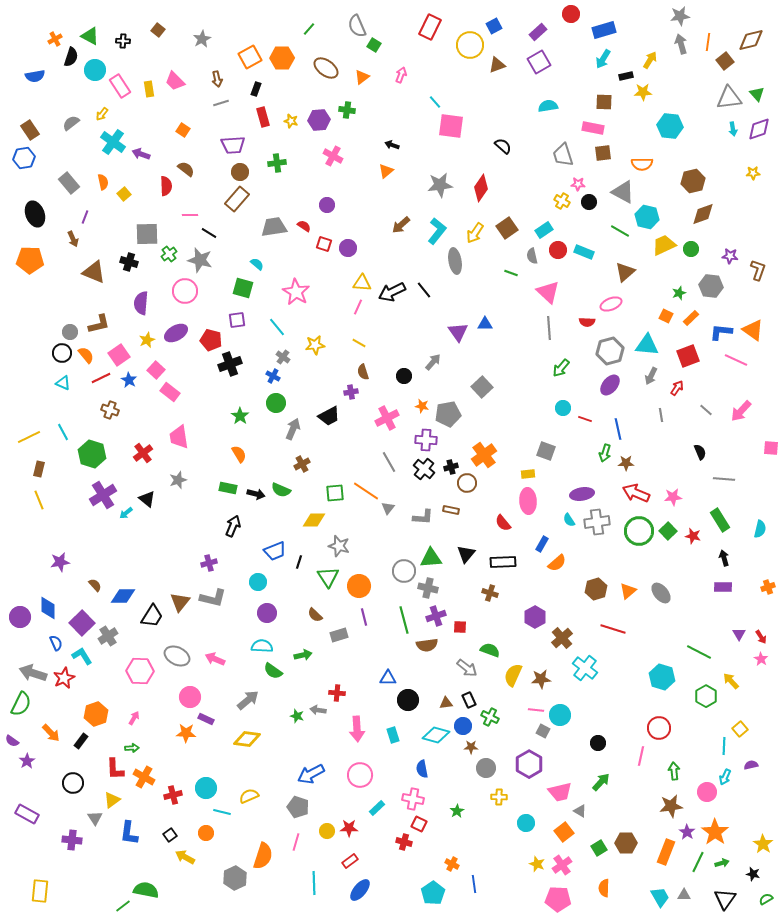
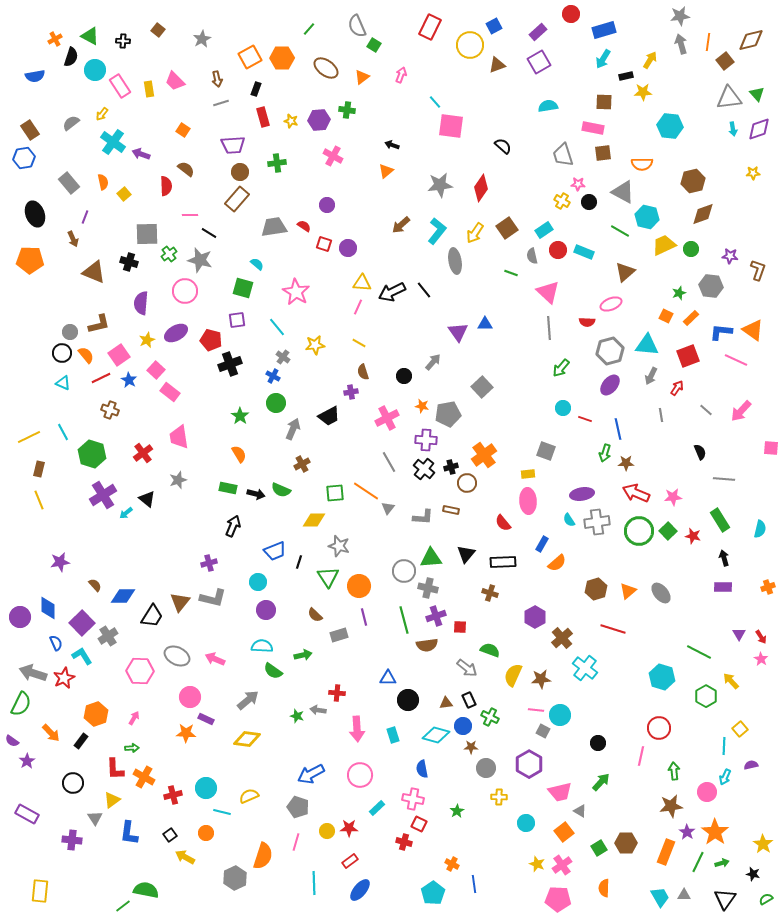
purple circle at (267, 613): moved 1 px left, 3 px up
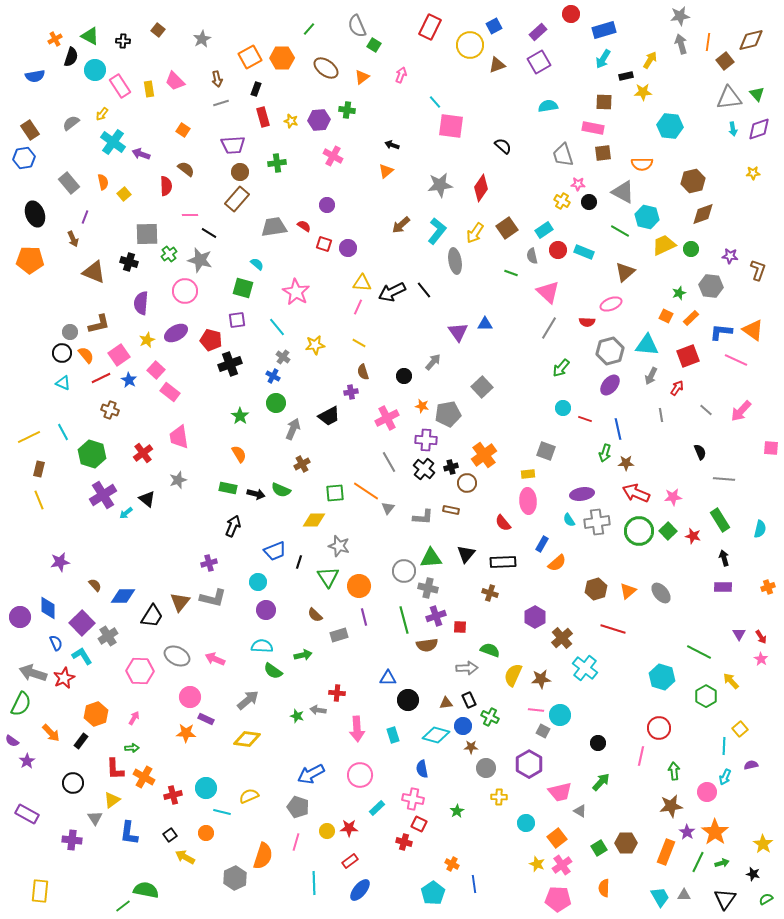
gray line at (549, 328): rotated 35 degrees clockwise
gray arrow at (467, 668): rotated 40 degrees counterclockwise
orange square at (564, 832): moved 7 px left, 6 px down
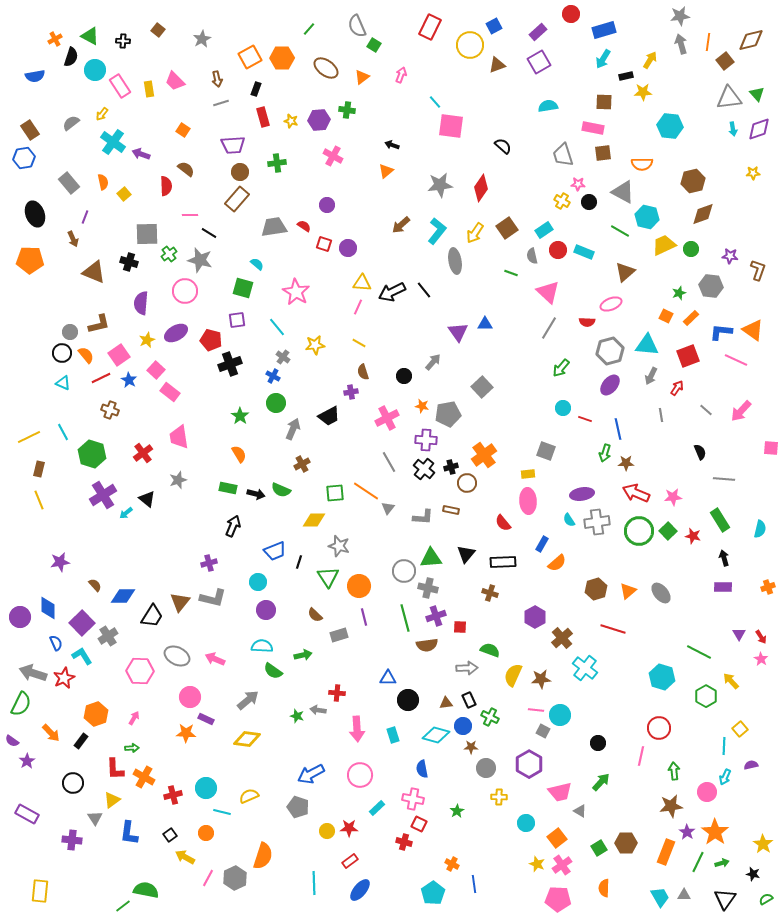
green line at (404, 620): moved 1 px right, 2 px up
pink line at (296, 842): moved 88 px left, 36 px down; rotated 12 degrees clockwise
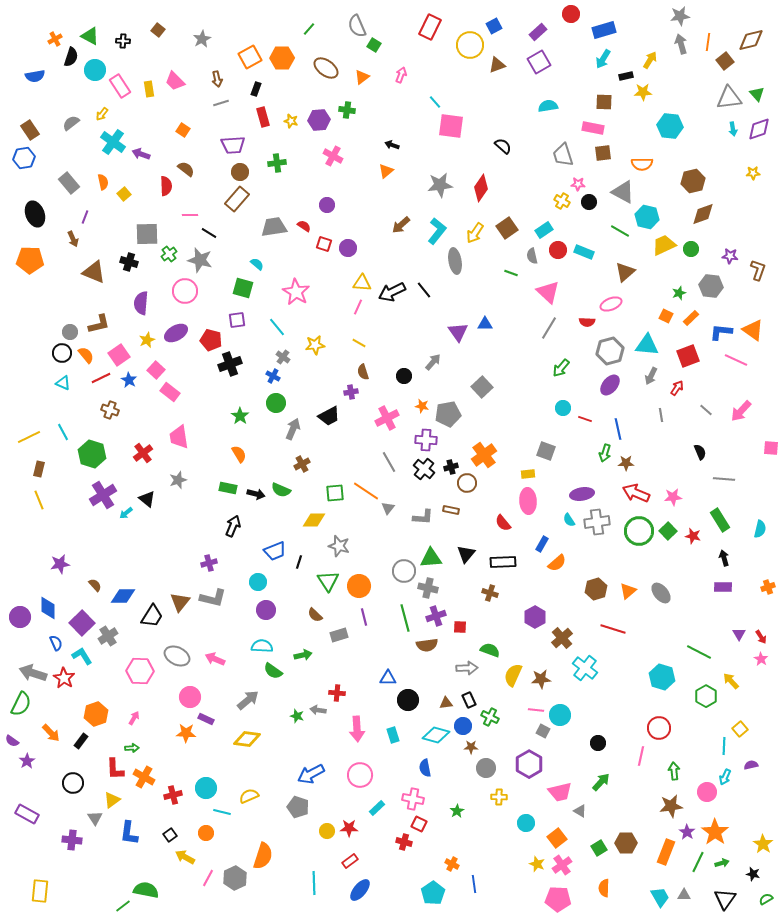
purple star at (60, 562): moved 2 px down
green triangle at (328, 577): moved 4 px down
red star at (64, 678): rotated 15 degrees counterclockwise
blue semicircle at (422, 769): moved 3 px right, 1 px up
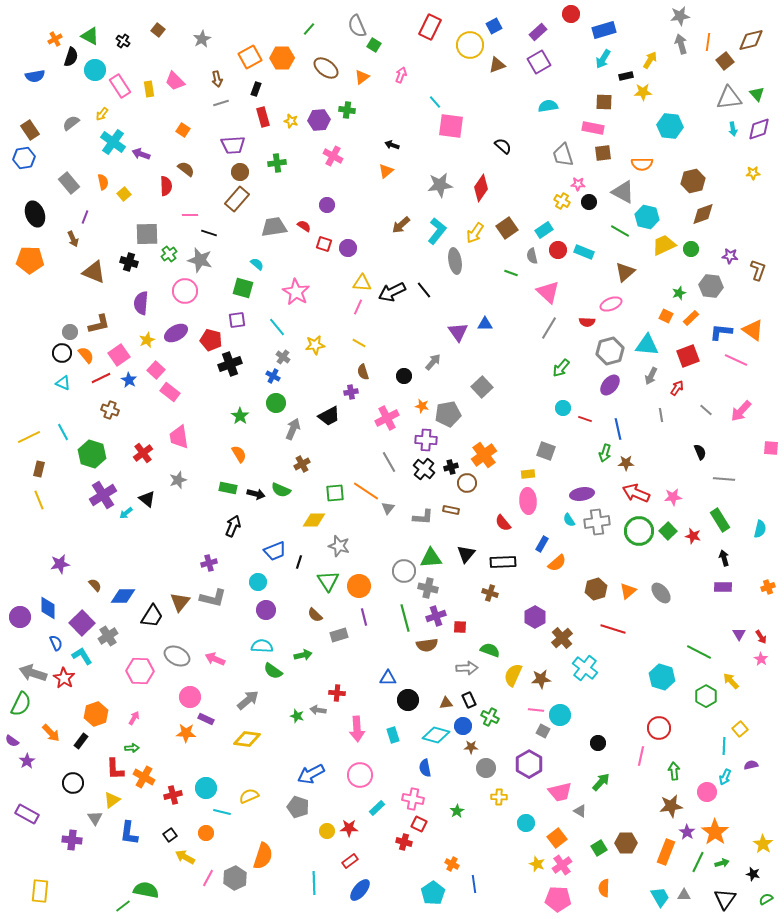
black cross at (123, 41): rotated 32 degrees clockwise
black line at (209, 233): rotated 14 degrees counterclockwise
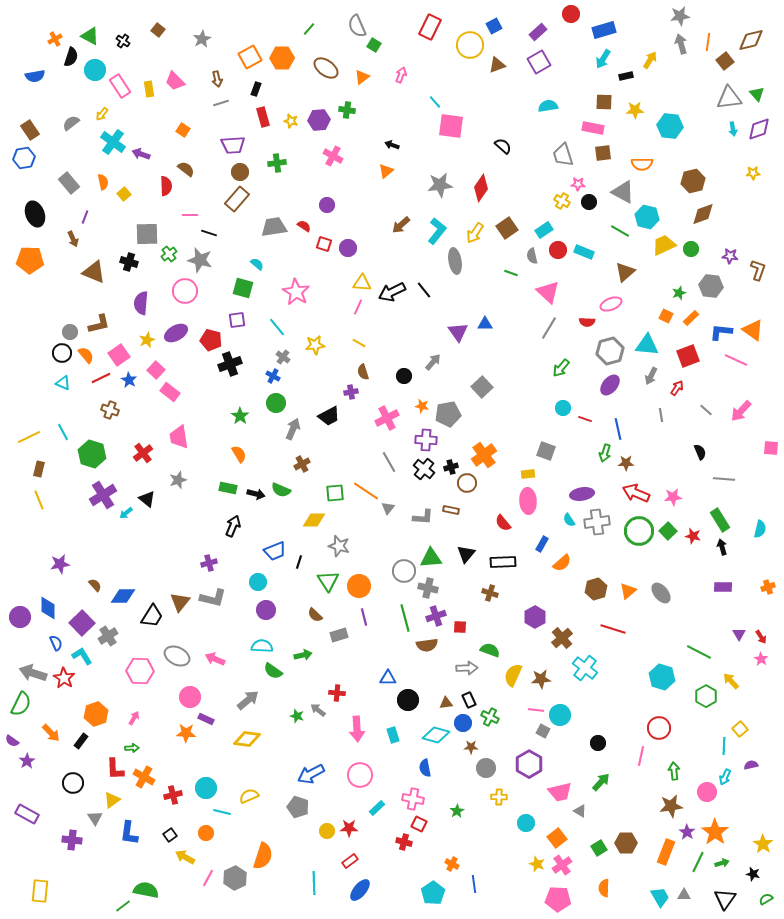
yellow star at (643, 92): moved 8 px left, 18 px down
black arrow at (724, 558): moved 2 px left, 11 px up
orange semicircle at (557, 563): moved 5 px right
gray arrow at (318, 710): rotated 28 degrees clockwise
blue circle at (463, 726): moved 3 px up
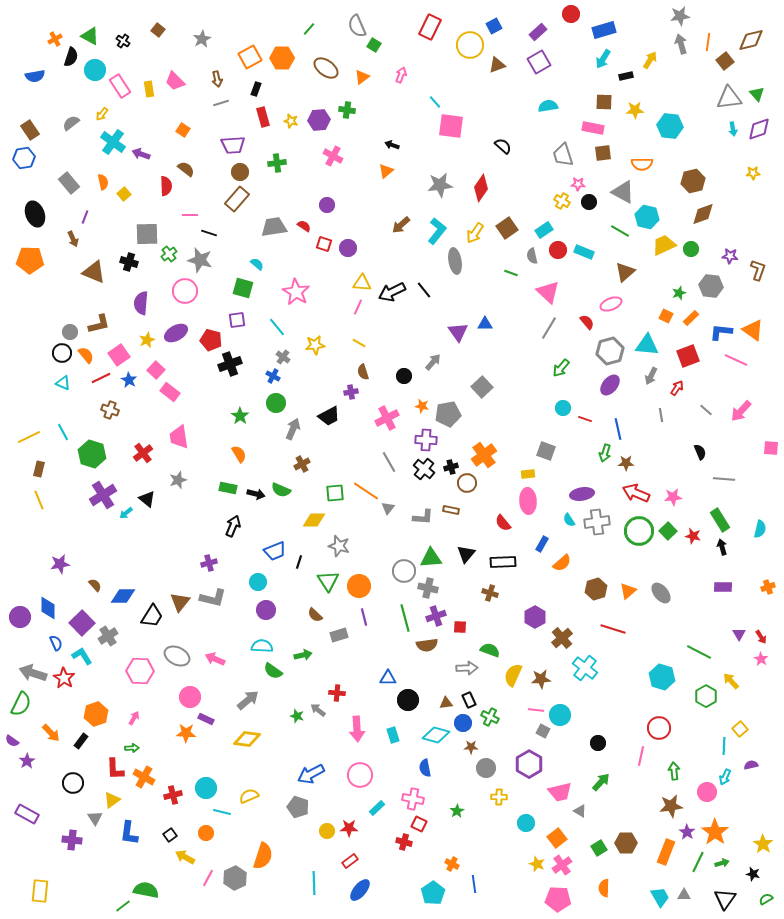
red semicircle at (587, 322): rotated 133 degrees counterclockwise
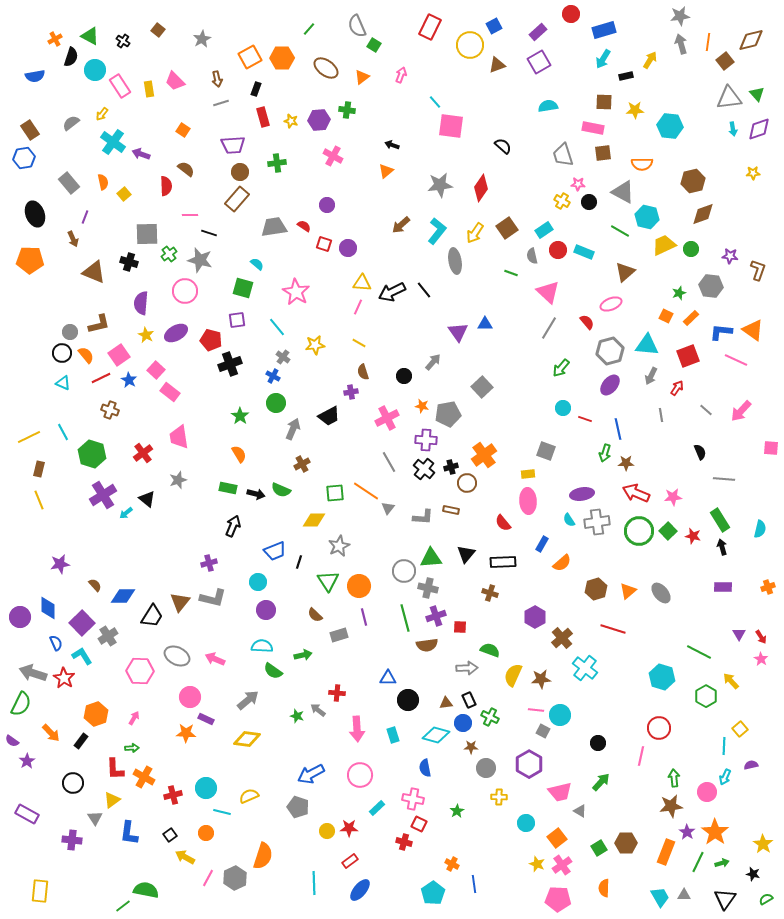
yellow star at (147, 340): moved 1 px left, 5 px up; rotated 21 degrees counterclockwise
gray star at (339, 546): rotated 30 degrees clockwise
green arrow at (674, 771): moved 7 px down
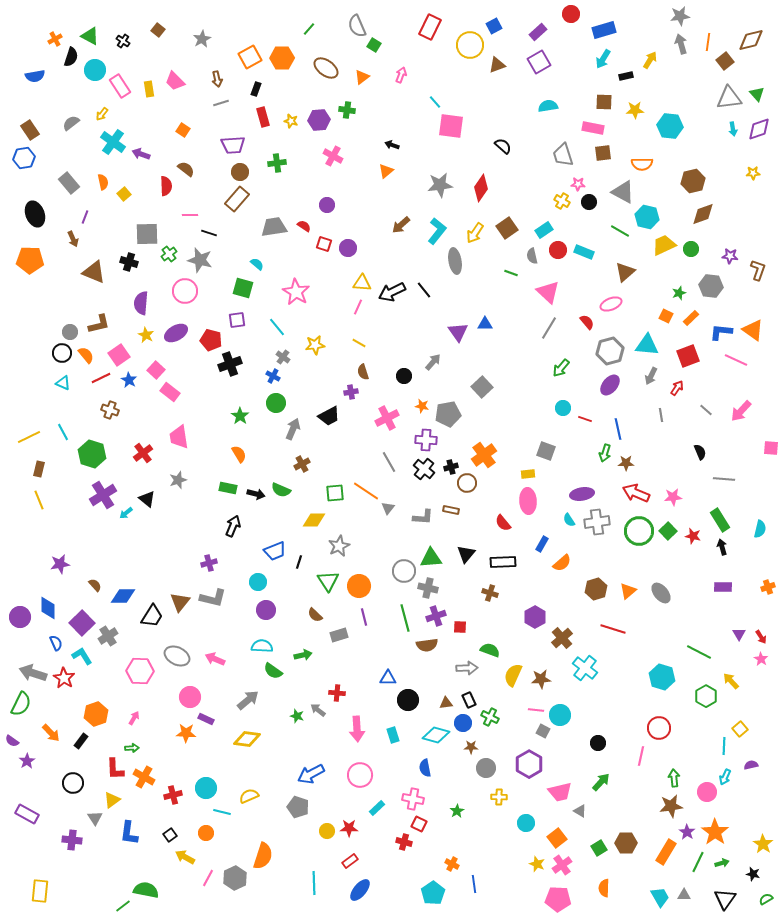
orange rectangle at (666, 852): rotated 10 degrees clockwise
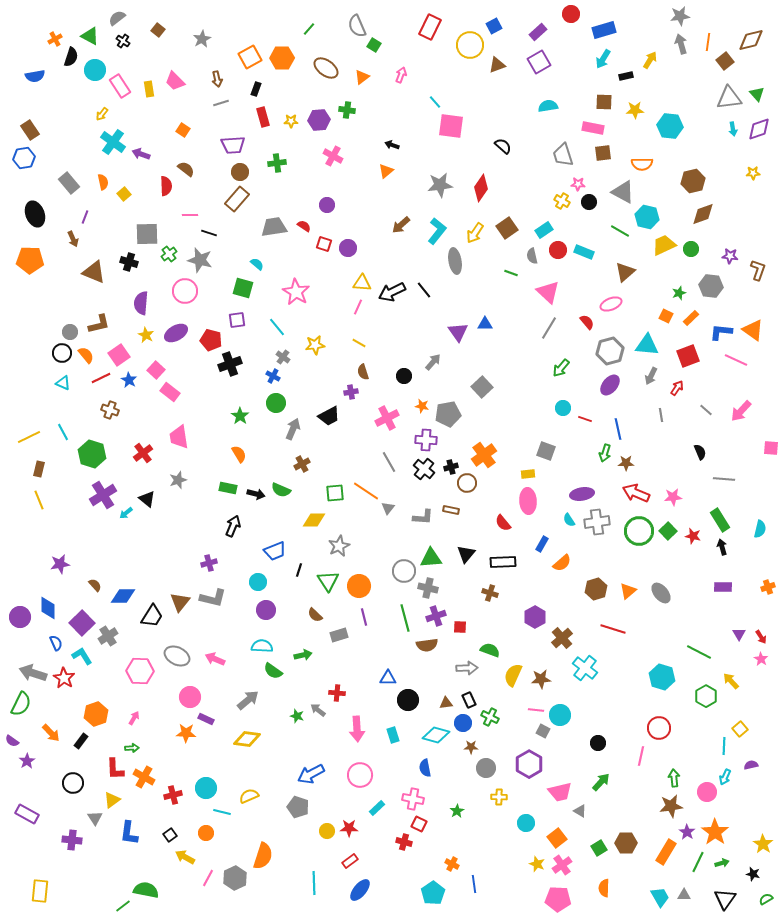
yellow star at (291, 121): rotated 16 degrees counterclockwise
gray semicircle at (71, 123): moved 46 px right, 105 px up
black line at (299, 562): moved 8 px down
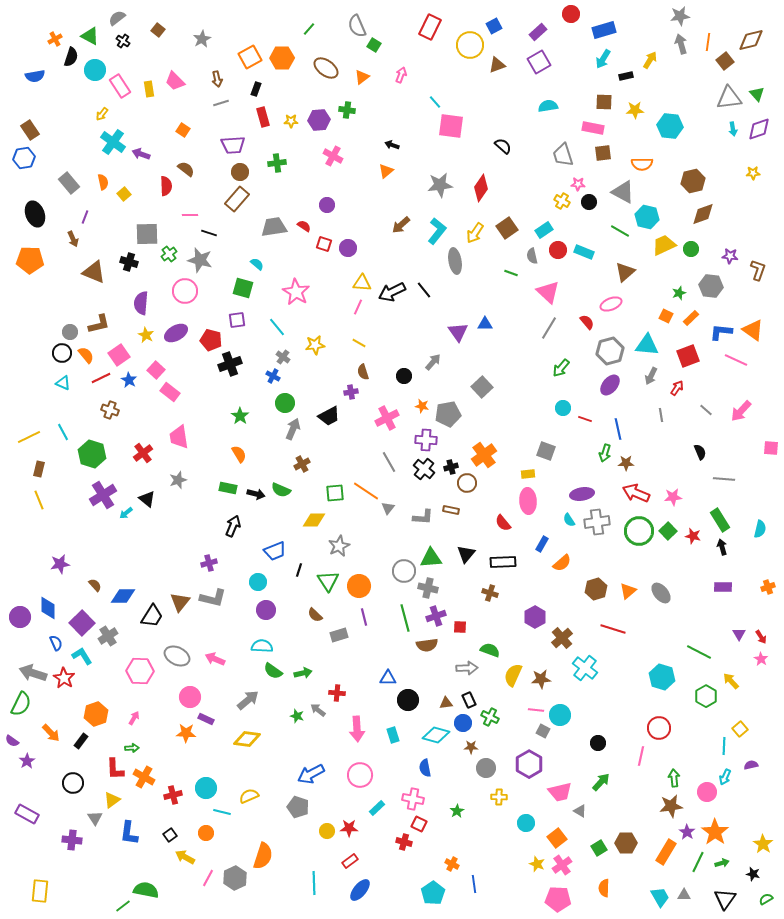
green circle at (276, 403): moved 9 px right
green arrow at (303, 655): moved 18 px down
